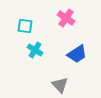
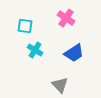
blue trapezoid: moved 3 px left, 1 px up
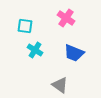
blue trapezoid: rotated 55 degrees clockwise
gray triangle: rotated 12 degrees counterclockwise
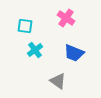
cyan cross: rotated 21 degrees clockwise
gray triangle: moved 2 px left, 4 px up
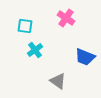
blue trapezoid: moved 11 px right, 4 px down
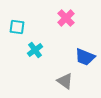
pink cross: rotated 12 degrees clockwise
cyan square: moved 8 px left, 1 px down
gray triangle: moved 7 px right
